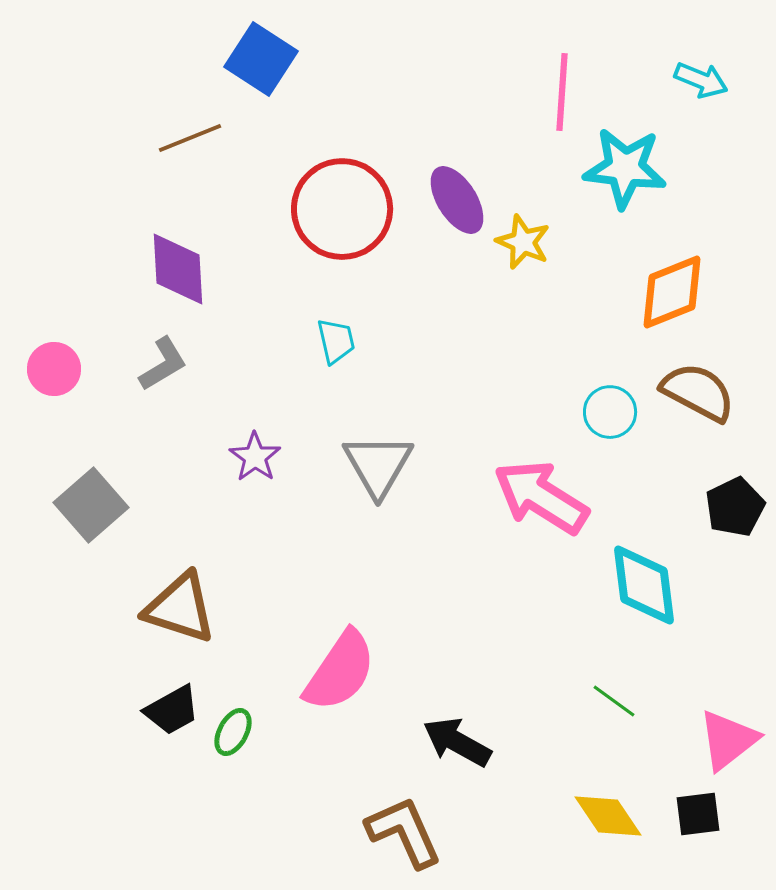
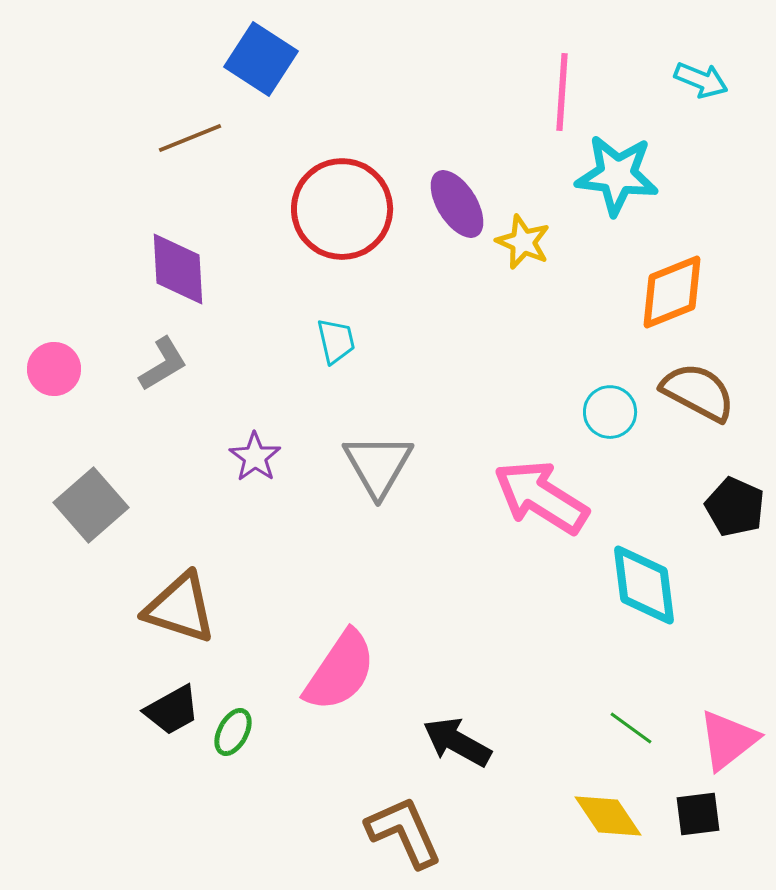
cyan star: moved 8 px left, 7 px down
purple ellipse: moved 4 px down
black pentagon: rotated 22 degrees counterclockwise
green line: moved 17 px right, 27 px down
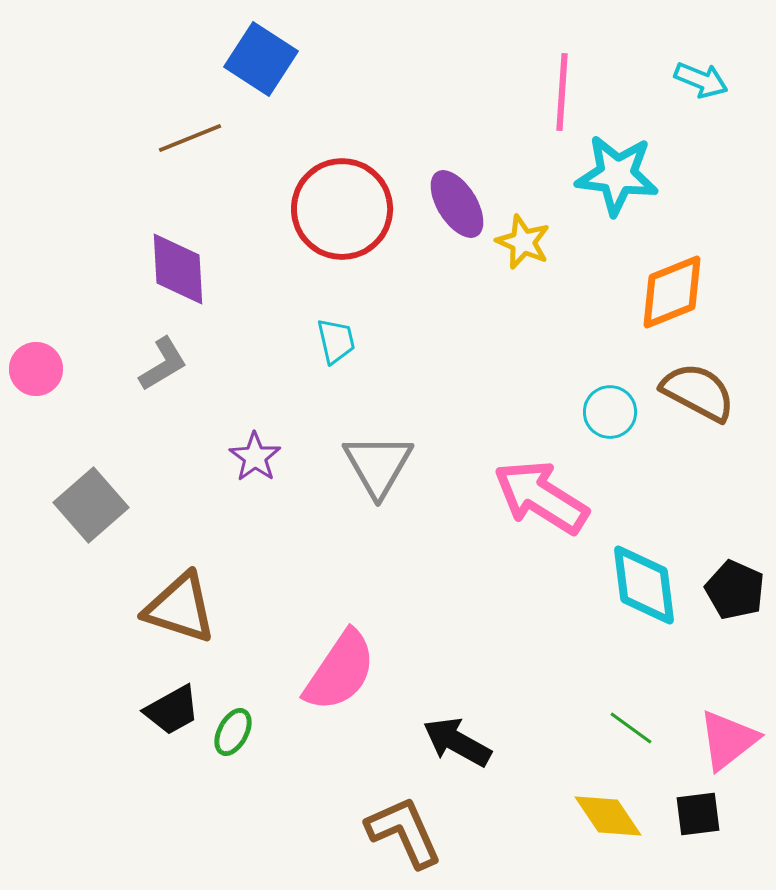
pink circle: moved 18 px left
black pentagon: moved 83 px down
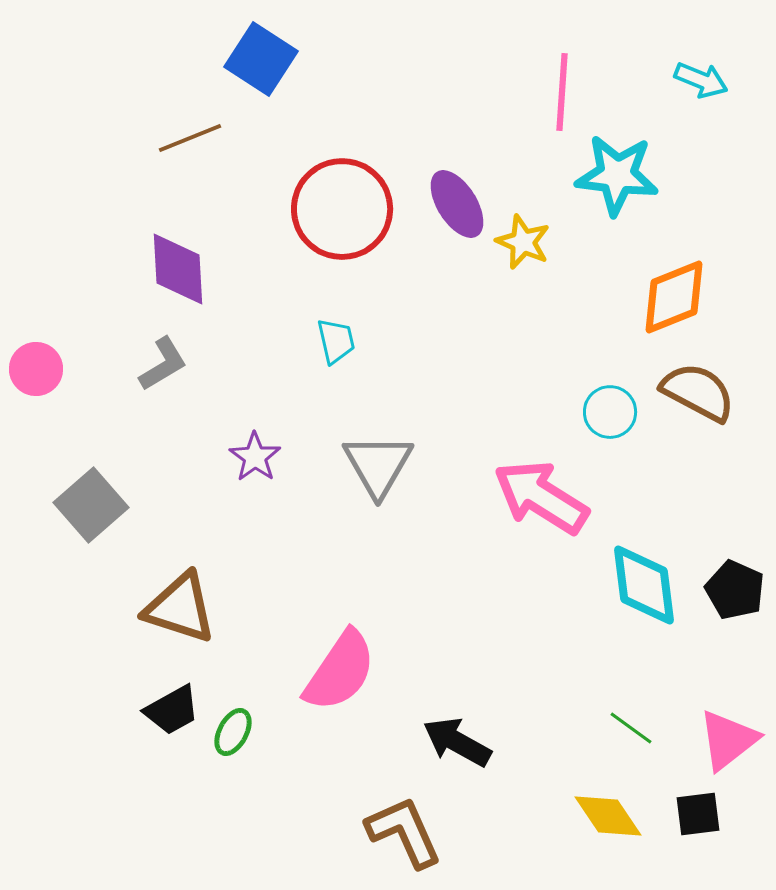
orange diamond: moved 2 px right, 5 px down
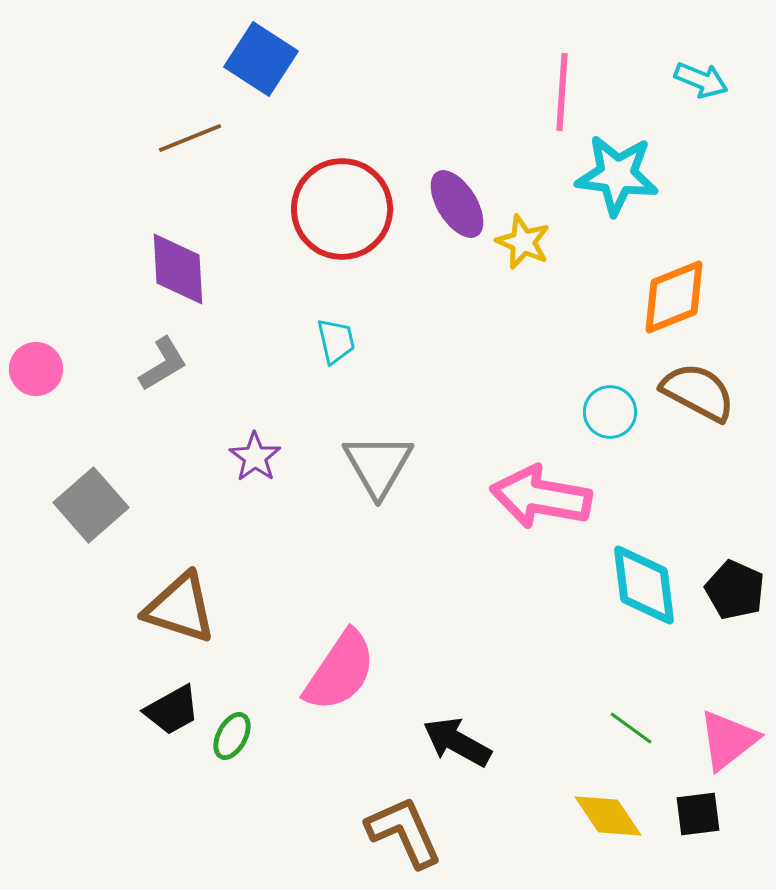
pink arrow: rotated 22 degrees counterclockwise
green ellipse: moved 1 px left, 4 px down
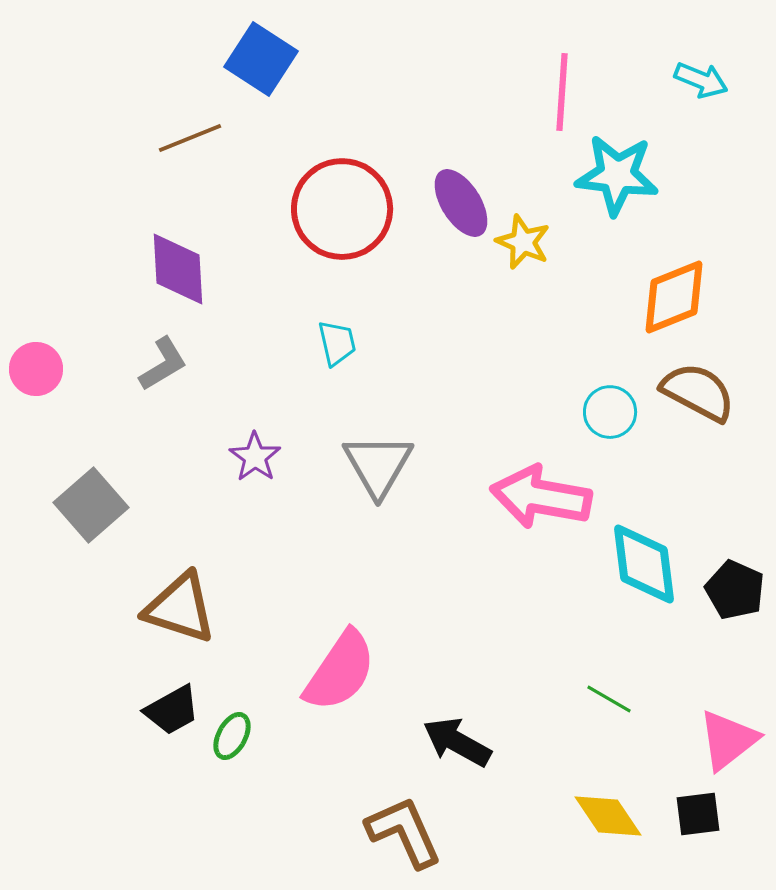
purple ellipse: moved 4 px right, 1 px up
cyan trapezoid: moved 1 px right, 2 px down
cyan diamond: moved 21 px up
green line: moved 22 px left, 29 px up; rotated 6 degrees counterclockwise
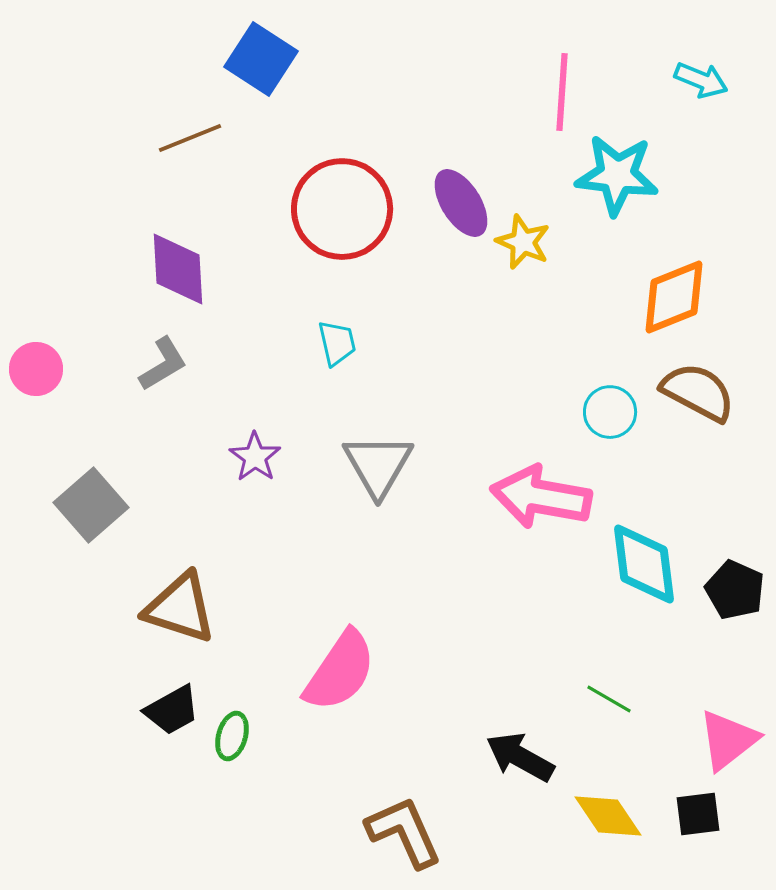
green ellipse: rotated 12 degrees counterclockwise
black arrow: moved 63 px right, 15 px down
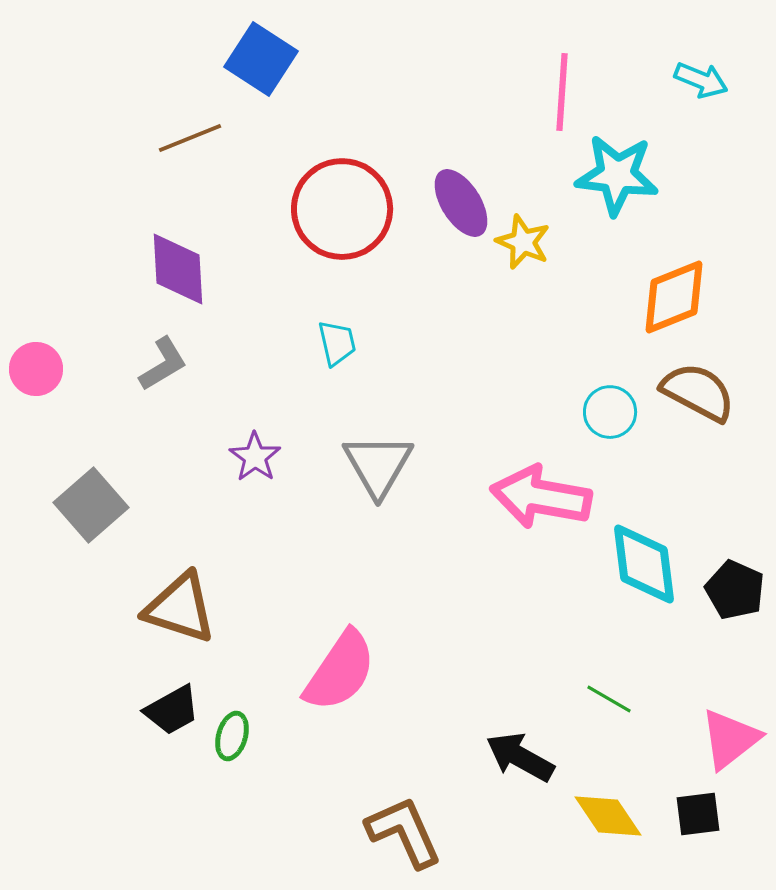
pink triangle: moved 2 px right, 1 px up
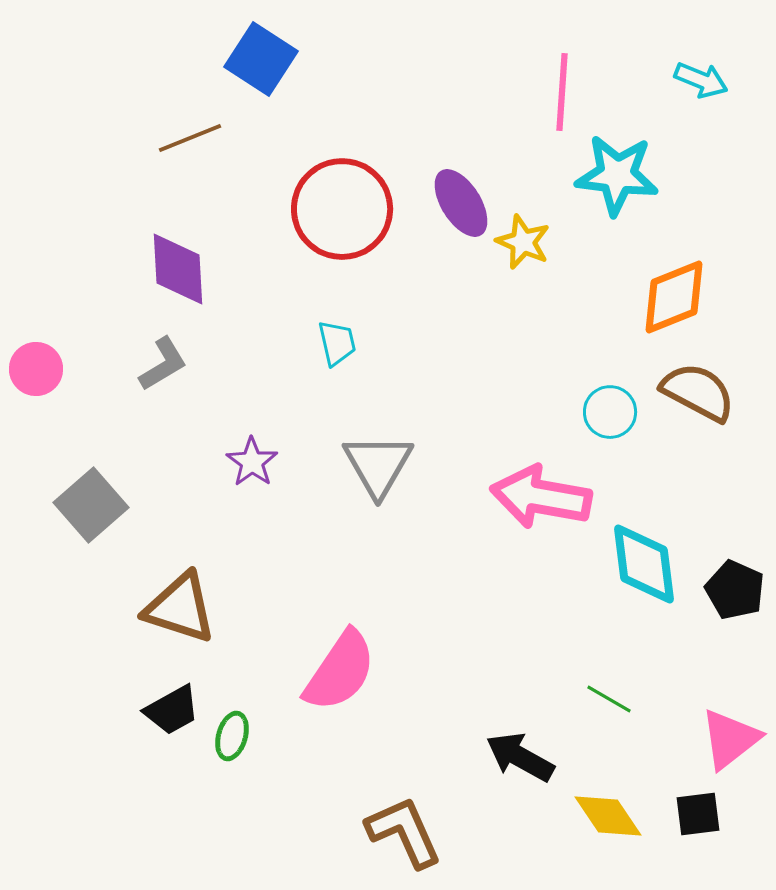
purple star: moved 3 px left, 5 px down
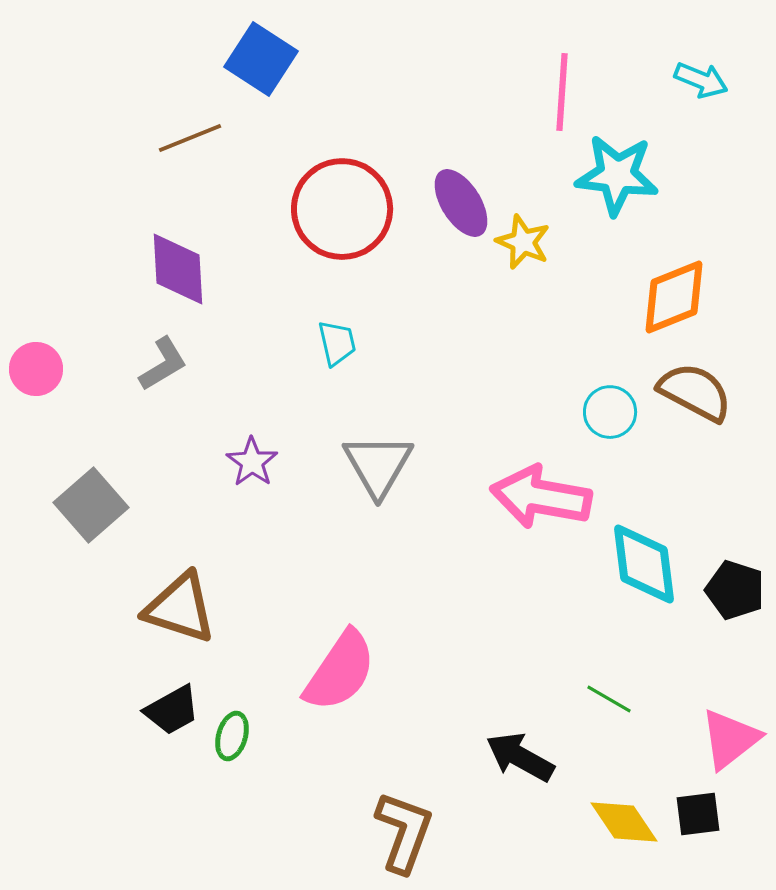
brown semicircle: moved 3 px left
black pentagon: rotated 6 degrees counterclockwise
yellow diamond: moved 16 px right, 6 px down
brown L-shape: rotated 44 degrees clockwise
